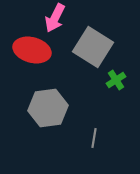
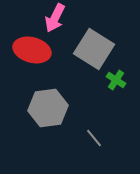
gray square: moved 1 px right, 2 px down
green cross: rotated 24 degrees counterclockwise
gray line: rotated 48 degrees counterclockwise
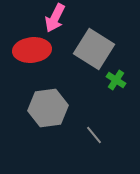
red ellipse: rotated 21 degrees counterclockwise
gray line: moved 3 px up
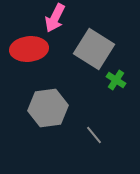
red ellipse: moved 3 px left, 1 px up
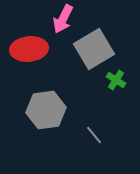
pink arrow: moved 8 px right, 1 px down
gray square: rotated 27 degrees clockwise
gray hexagon: moved 2 px left, 2 px down
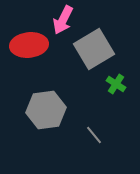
pink arrow: moved 1 px down
red ellipse: moved 4 px up
green cross: moved 4 px down
